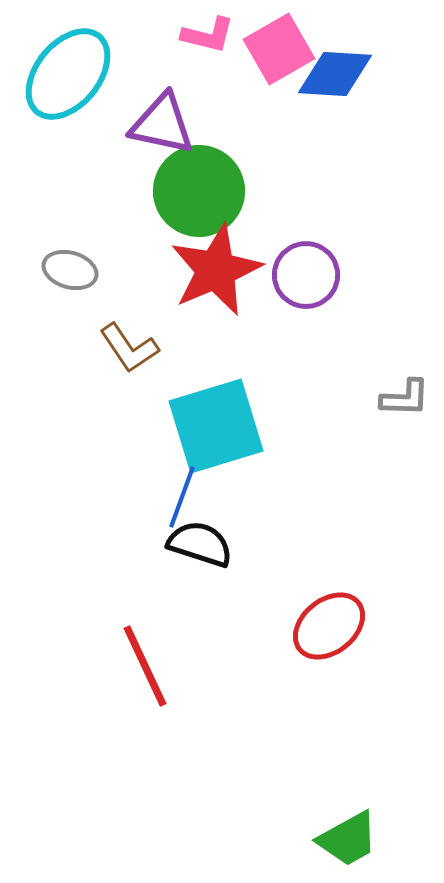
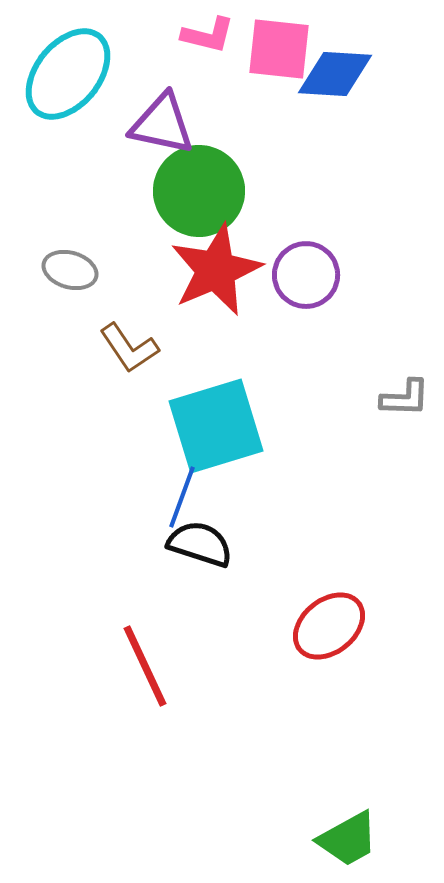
pink square: rotated 36 degrees clockwise
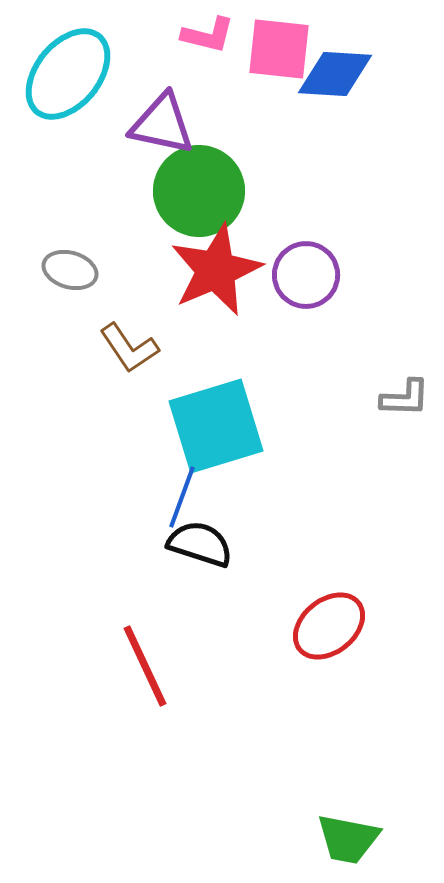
green trapezoid: rotated 40 degrees clockwise
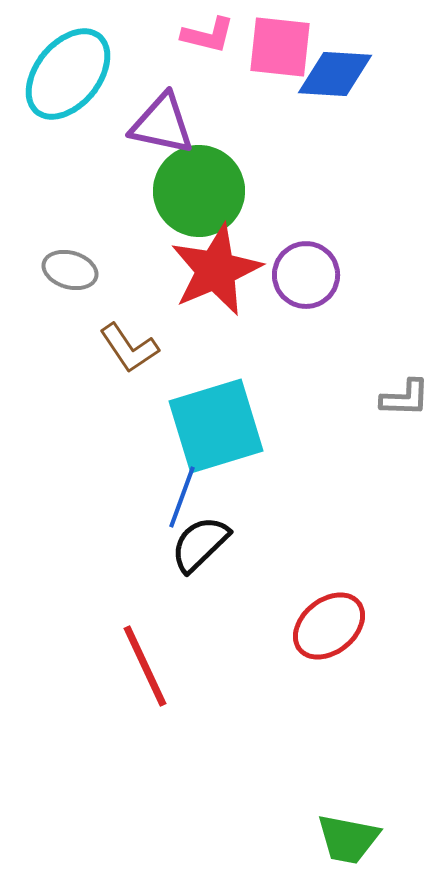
pink square: moved 1 px right, 2 px up
black semicircle: rotated 62 degrees counterclockwise
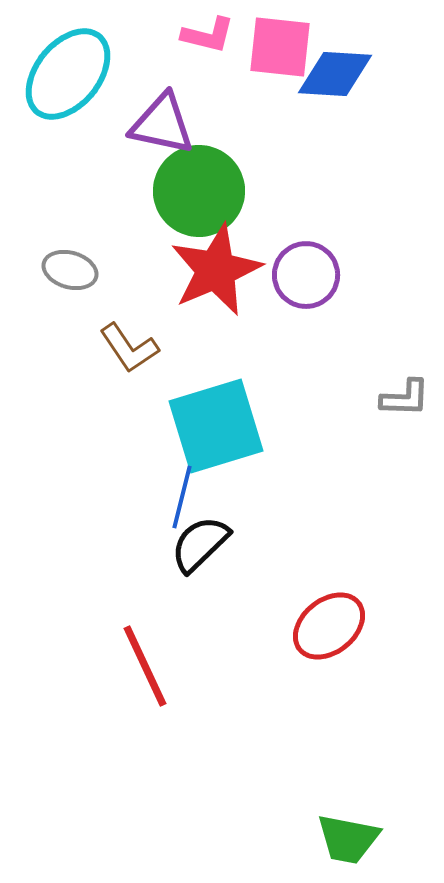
blue line: rotated 6 degrees counterclockwise
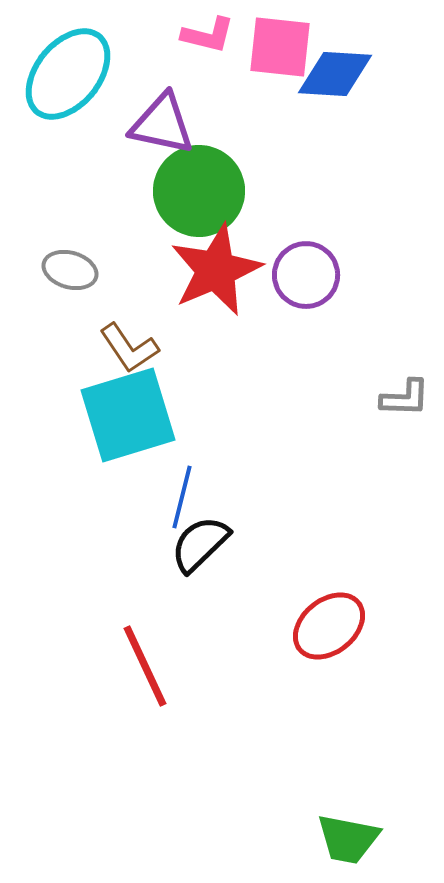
cyan square: moved 88 px left, 11 px up
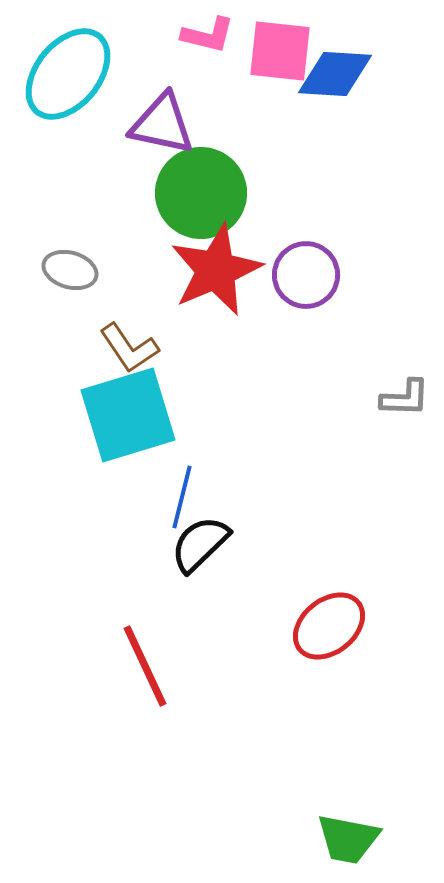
pink square: moved 4 px down
green circle: moved 2 px right, 2 px down
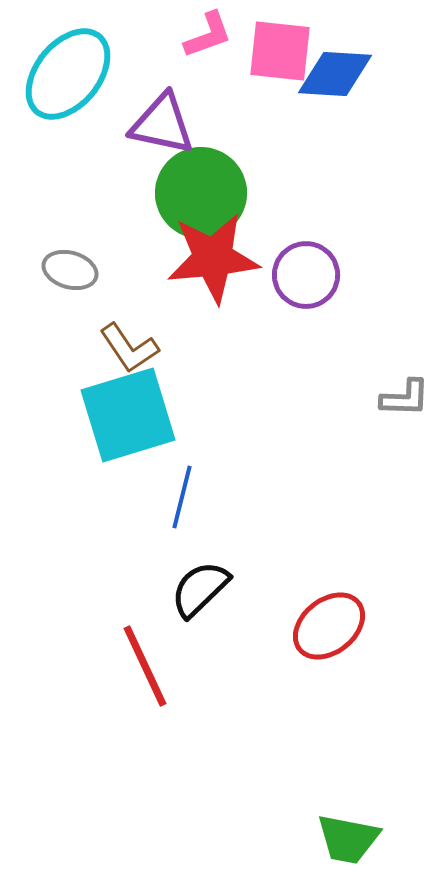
pink L-shape: rotated 34 degrees counterclockwise
red star: moved 3 px left, 12 px up; rotated 18 degrees clockwise
black semicircle: moved 45 px down
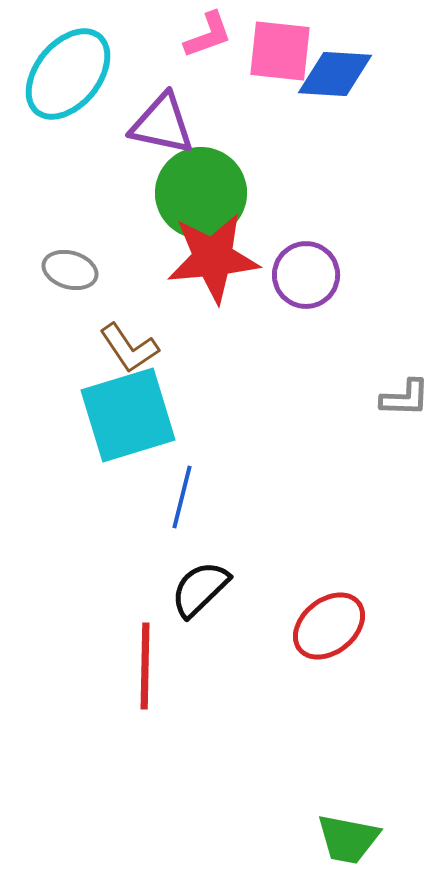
red line: rotated 26 degrees clockwise
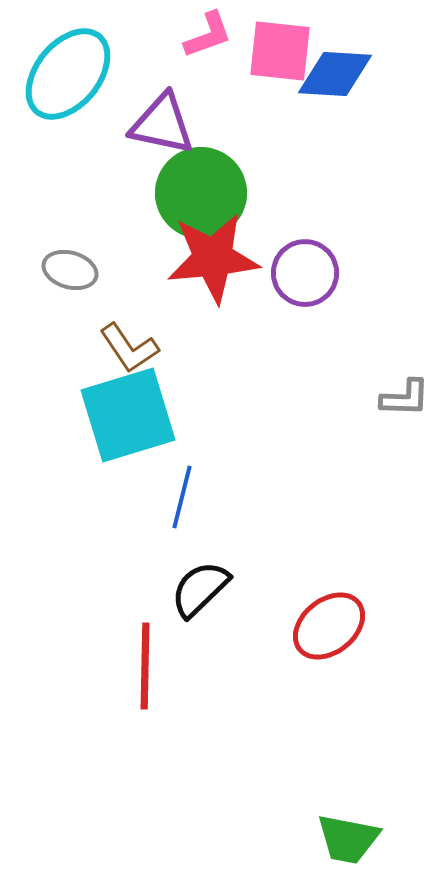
purple circle: moved 1 px left, 2 px up
